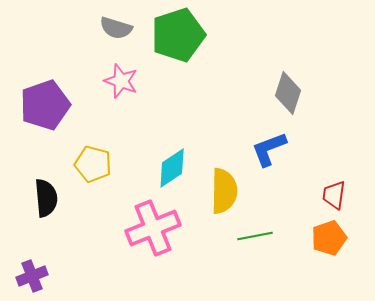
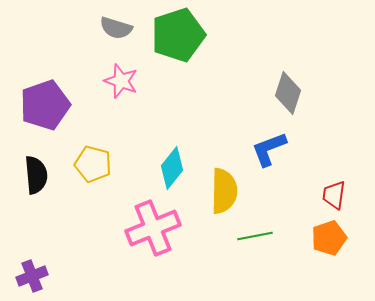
cyan diamond: rotated 18 degrees counterclockwise
black semicircle: moved 10 px left, 23 px up
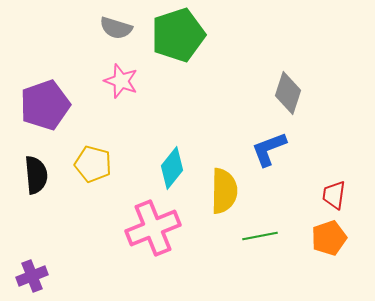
green line: moved 5 px right
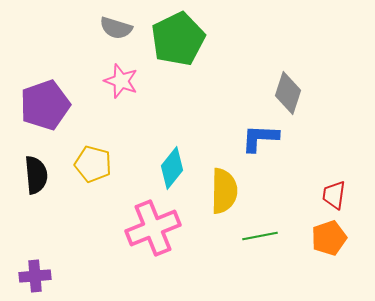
green pentagon: moved 4 px down; rotated 8 degrees counterclockwise
blue L-shape: moved 9 px left, 11 px up; rotated 24 degrees clockwise
purple cross: moved 3 px right; rotated 16 degrees clockwise
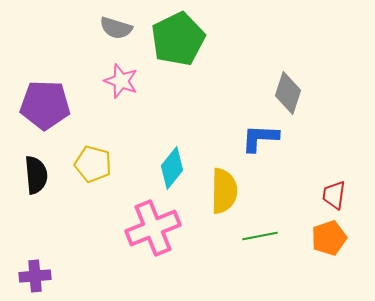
purple pentagon: rotated 21 degrees clockwise
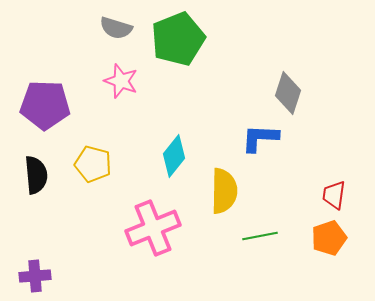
green pentagon: rotated 4 degrees clockwise
cyan diamond: moved 2 px right, 12 px up
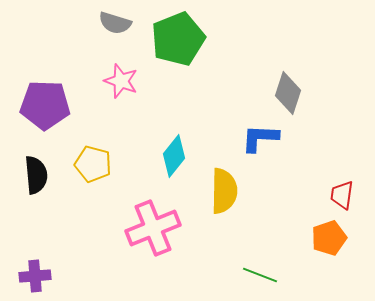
gray semicircle: moved 1 px left, 5 px up
red trapezoid: moved 8 px right
green line: moved 39 px down; rotated 32 degrees clockwise
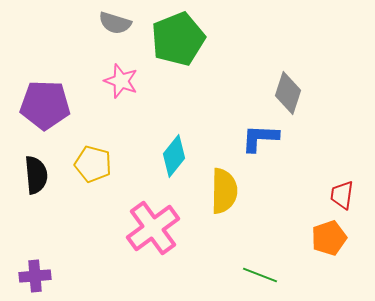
pink cross: rotated 14 degrees counterclockwise
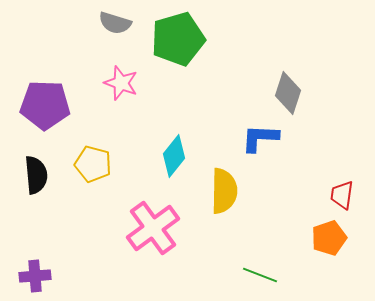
green pentagon: rotated 6 degrees clockwise
pink star: moved 2 px down
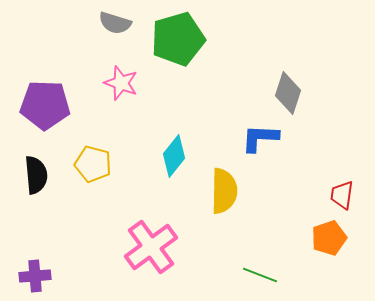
pink cross: moved 2 px left, 19 px down
